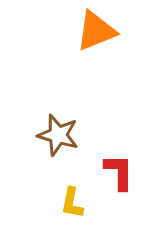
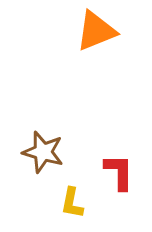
brown star: moved 15 px left, 17 px down
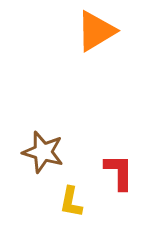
orange triangle: rotated 9 degrees counterclockwise
yellow L-shape: moved 1 px left, 1 px up
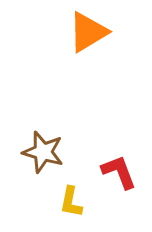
orange triangle: moved 8 px left, 1 px down
red L-shape: rotated 21 degrees counterclockwise
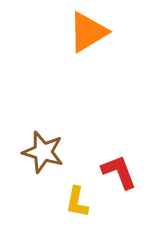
yellow L-shape: moved 6 px right
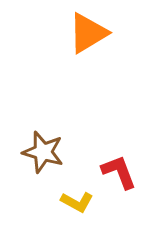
orange triangle: moved 1 px down
yellow L-shape: rotated 72 degrees counterclockwise
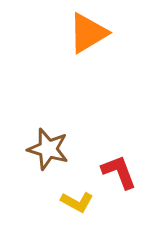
brown star: moved 5 px right, 3 px up
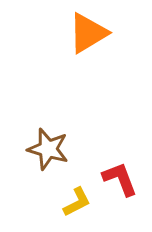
red L-shape: moved 1 px right, 7 px down
yellow L-shape: rotated 56 degrees counterclockwise
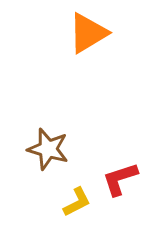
red L-shape: rotated 87 degrees counterclockwise
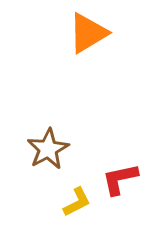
brown star: rotated 27 degrees clockwise
red L-shape: rotated 6 degrees clockwise
